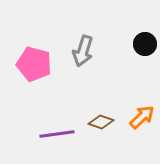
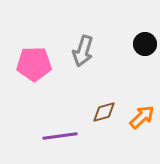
pink pentagon: rotated 16 degrees counterclockwise
brown diamond: moved 3 px right, 10 px up; rotated 35 degrees counterclockwise
purple line: moved 3 px right, 2 px down
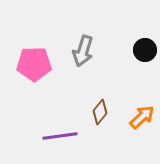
black circle: moved 6 px down
brown diamond: moved 4 px left; rotated 35 degrees counterclockwise
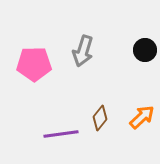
brown diamond: moved 6 px down
purple line: moved 1 px right, 2 px up
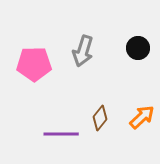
black circle: moved 7 px left, 2 px up
purple line: rotated 8 degrees clockwise
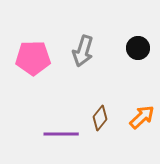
pink pentagon: moved 1 px left, 6 px up
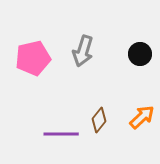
black circle: moved 2 px right, 6 px down
pink pentagon: rotated 12 degrees counterclockwise
brown diamond: moved 1 px left, 2 px down
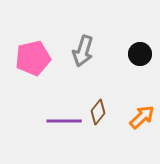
brown diamond: moved 1 px left, 8 px up
purple line: moved 3 px right, 13 px up
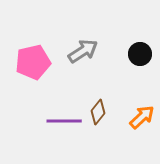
gray arrow: rotated 140 degrees counterclockwise
pink pentagon: moved 4 px down
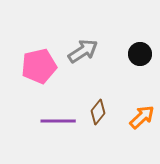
pink pentagon: moved 6 px right, 4 px down
purple line: moved 6 px left
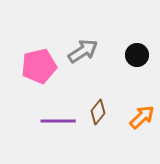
black circle: moved 3 px left, 1 px down
